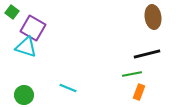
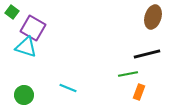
brown ellipse: rotated 25 degrees clockwise
green line: moved 4 px left
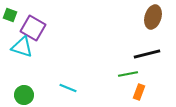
green square: moved 2 px left, 3 px down; rotated 16 degrees counterclockwise
cyan triangle: moved 4 px left
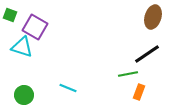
purple square: moved 2 px right, 1 px up
black line: rotated 20 degrees counterclockwise
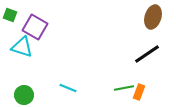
green line: moved 4 px left, 14 px down
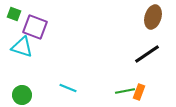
green square: moved 4 px right, 1 px up
purple square: rotated 10 degrees counterclockwise
green line: moved 1 px right, 3 px down
green circle: moved 2 px left
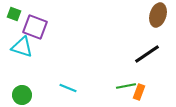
brown ellipse: moved 5 px right, 2 px up
green line: moved 1 px right, 5 px up
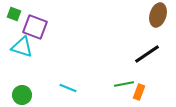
green line: moved 2 px left, 2 px up
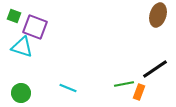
green square: moved 2 px down
black line: moved 8 px right, 15 px down
green circle: moved 1 px left, 2 px up
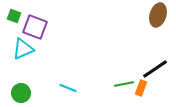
cyan triangle: moved 1 px right, 2 px down; rotated 40 degrees counterclockwise
orange rectangle: moved 2 px right, 4 px up
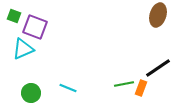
black line: moved 3 px right, 1 px up
green circle: moved 10 px right
